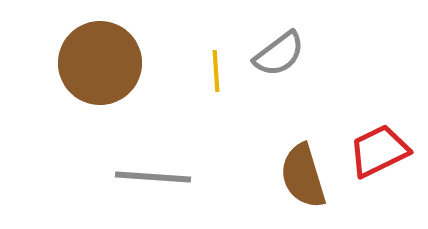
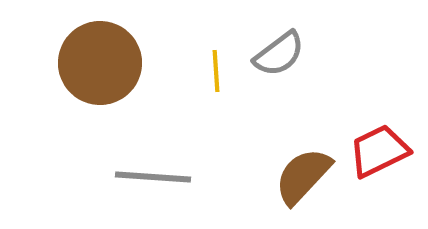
brown semicircle: rotated 60 degrees clockwise
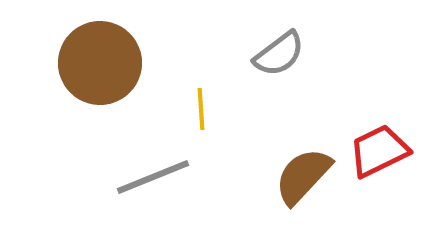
yellow line: moved 15 px left, 38 px down
gray line: rotated 26 degrees counterclockwise
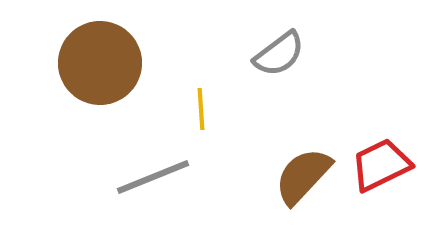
red trapezoid: moved 2 px right, 14 px down
